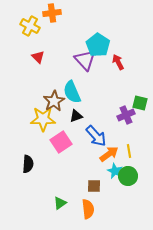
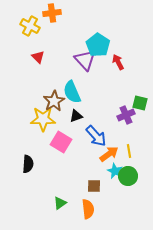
pink square: rotated 25 degrees counterclockwise
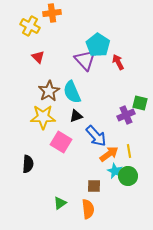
brown star: moved 5 px left, 10 px up
yellow star: moved 2 px up
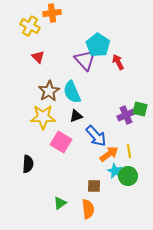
green square: moved 6 px down
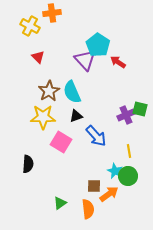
red arrow: rotated 28 degrees counterclockwise
orange arrow: moved 40 px down
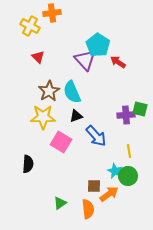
purple cross: rotated 18 degrees clockwise
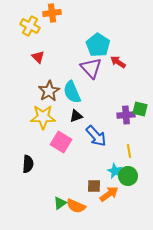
purple triangle: moved 6 px right, 8 px down
orange semicircle: moved 12 px left, 3 px up; rotated 120 degrees clockwise
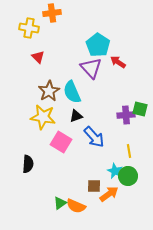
yellow cross: moved 1 px left, 2 px down; rotated 18 degrees counterclockwise
yellow star: rotated 10 degrees clockwise
blue arrow: moved 2 px left, 1 px down
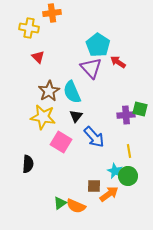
black triangle: rotated 32 degrees counterclockwise
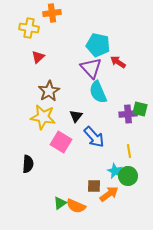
cyan pentagon: rotated 20 degrees counterclockwise
red triangle: rotated 32 degrees clockwise
cyan semicircle: moved 26 px right
purple cross: moved 2 px right, 1 px up
